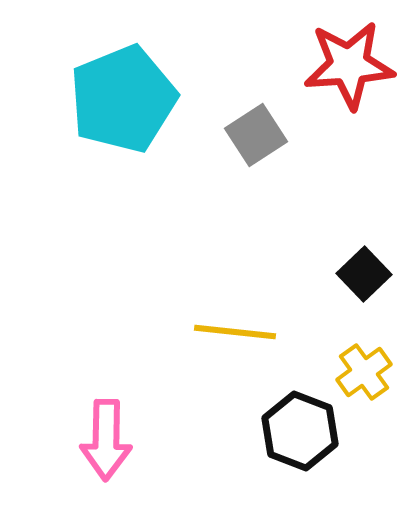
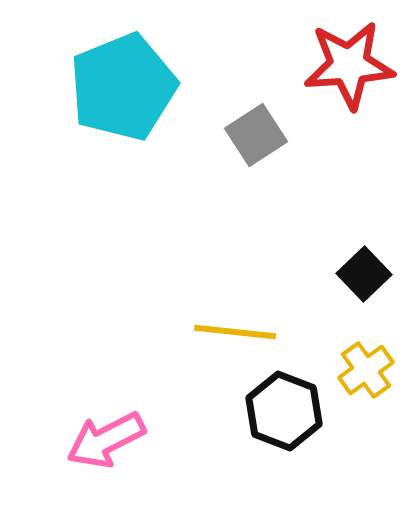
cyan pentagon: moved 12 px up
yellow cross: moved 2 px right, 2 px up
black hexagon: moved 16 px left, 20 px up
pink arrow: rotated 62 degrees clockwise
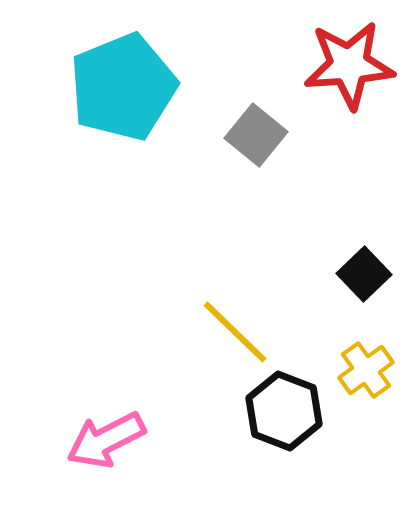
gray square: rotated 18 degrees counterclockwise
yellow line: rotated 38 degrees clockwise
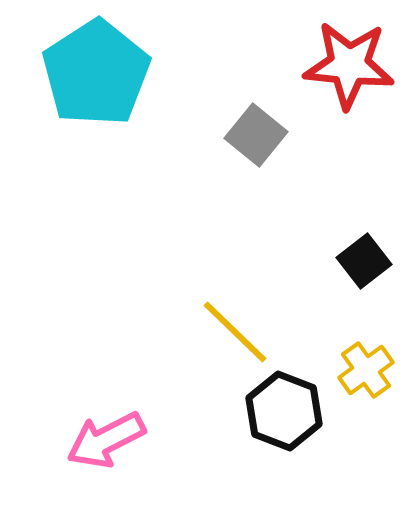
red star: rotated 10 degrees clockwise
cyan pentagon: moved 27 px left, 14 px up; rotated 11 degrees counterclockwise
black square: moved 13 px up; rotated 6 degrees clockwise
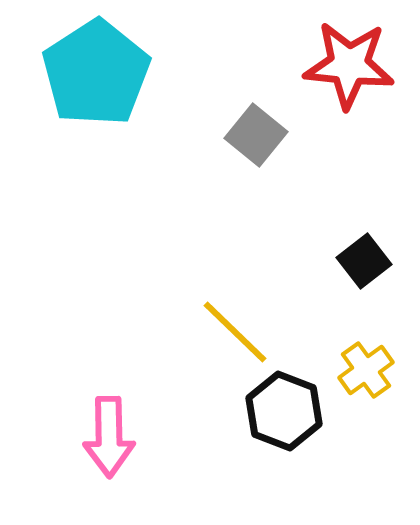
pink arrow: moved 3 px right, 3 px up; rotated 64 degrees counterclockwise
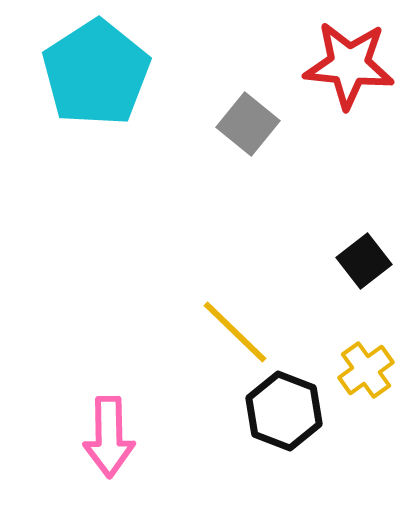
gray square: moved 8 px left, 11 px up
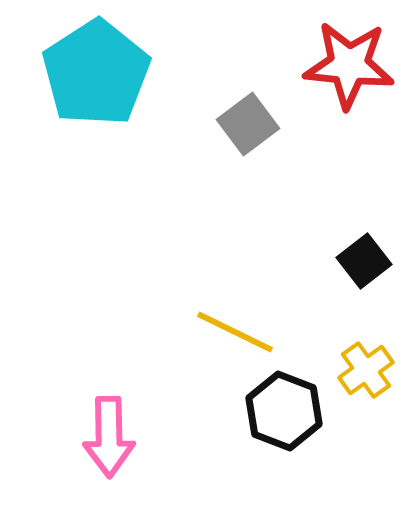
gray square: rotated 14 degrees clockwise
yellow line: rotated 18 degrees counterclockwise
